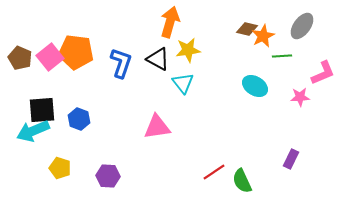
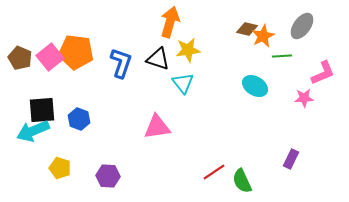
black triangle: rotated 10 degrees counterclockwise
pink star: moved 4 px right, 1 px down
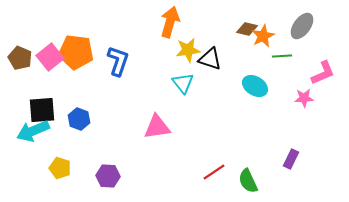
black triangle: moved 52 px right
blue L-shape: moved 3 px left, 2 px up
green semicircle: moved 6 px right
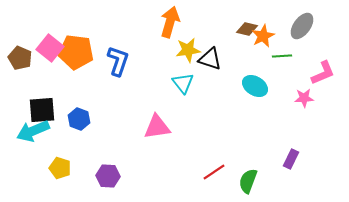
pink square: moved 9 px up; rotated 12 degrees counterclockwise
green semicircle: rotated 45 degrees clockwise
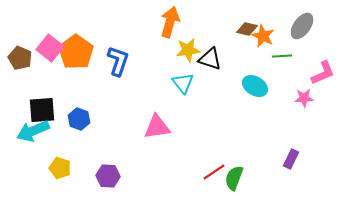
orange star: rotated 20 degrees counterclockwise
orange pentagon: rotated 28 degrees clockwise
green semicircle: moved 14 px left, 3 px up
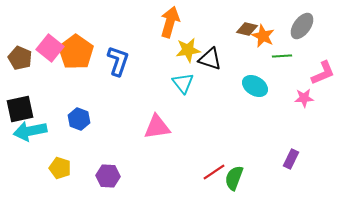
black square: moved 22 px left, 1 px up; rotated 8 degrees counterclockwise
cyan arrow: moved 3 px left; rotated 12 degrees clockwise
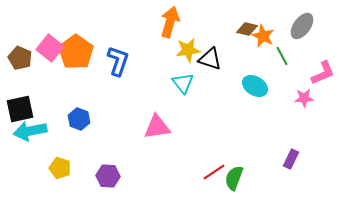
green line: rotated 66 degrees clockwise
